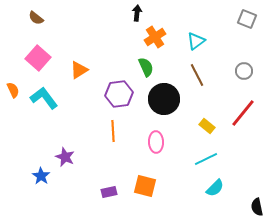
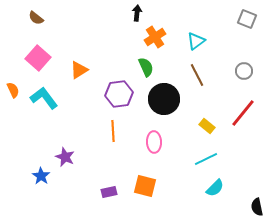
pink ellipse: moved 2 px left
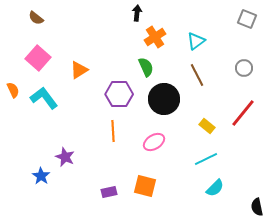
gray circle: moved 3 px up
purple hexagon: rotated 8 degrees clockwise
pink ellipse: rotated 60 degrees clockwise
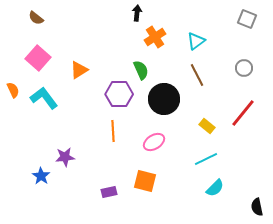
green semicircle: moved 5 px left, 3 px down
purple star: rotated 30 degrees counterclockwise
orange square: moved 5 px up
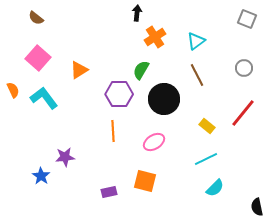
green semicircle: rotated 126 degrees counterclockwise
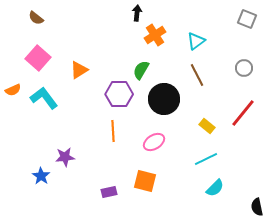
orange cross: moved 2 px up
orange semicircle: rotated 91 degrees clockwise
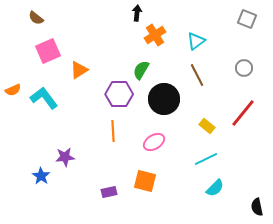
pink square: moved 10 px right, 7 px up; rotated 25 degrees clockwise
